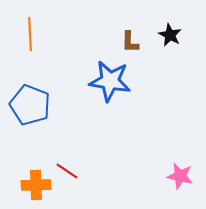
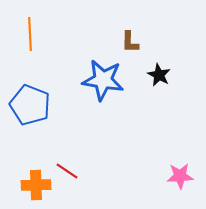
black star: moved 11 px left, 40 px down
blue star: moved 7 px left, 1 px up
pink star: rotated 16 degrees counterclockwise
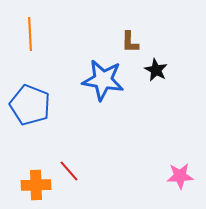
black star: moved 3 px left, 5 px up
red line: moved 2 px right; rotated 15 degrees clockwise
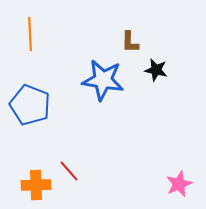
black star: rotated 15 degrees counterclockwise
pink star: moved 1 px left, 8 px down; rotated 20 degrees counterclockwise
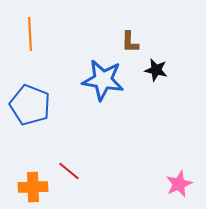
red line: rotated 10 degrees counterclockwise
orange cross: moved 3 px left, 2 px down
